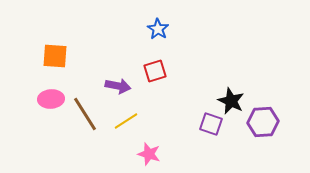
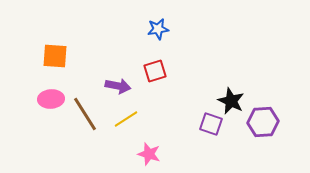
blue star: rotated 30 degrees clockwise
yellow line: moved 2 px up
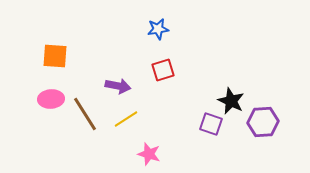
red square: moved 8 px right, 1 px up
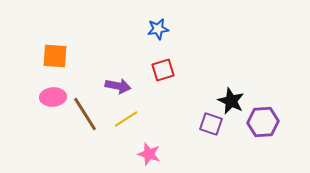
pink ellipse: moved 2 px right, 2 px up
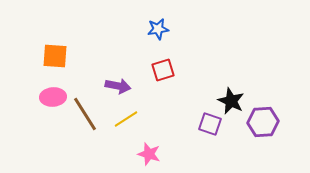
purple square: moved 1 px left
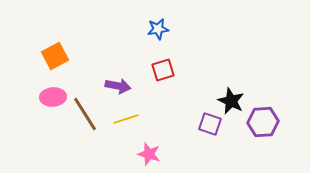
orange square: rotated 32 degrees counterclockwise
yellow line: rotated 15 degrees clockwise
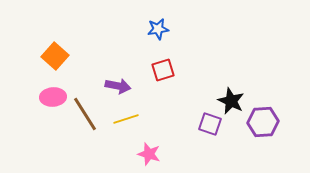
orange square: rotated 20 degrees counterclockwise
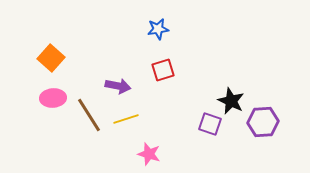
orange square: moved 4 px left, 2 px down
pink ellipse: moved 1 px down
brown line: moved 4 px right, 1 px down
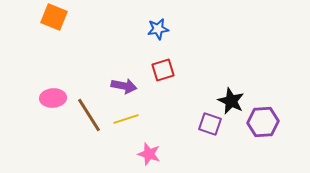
orange square: moved 3 px right, 41 px up; rotated 20 degrees counterclockwise
purple arrow: moved 6 px right
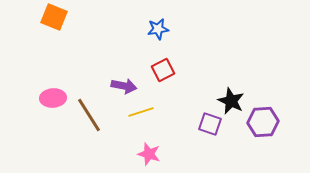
red square: rotated 10 degrees counterclockwise
yellow line: moved 15 px right, 7 px up
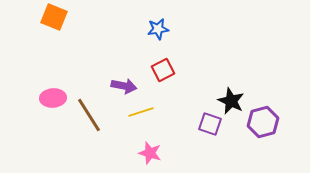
purple hexagon: rotated 12 degrees counterclockwise
pink star: moved 1 px right, 1 px up
